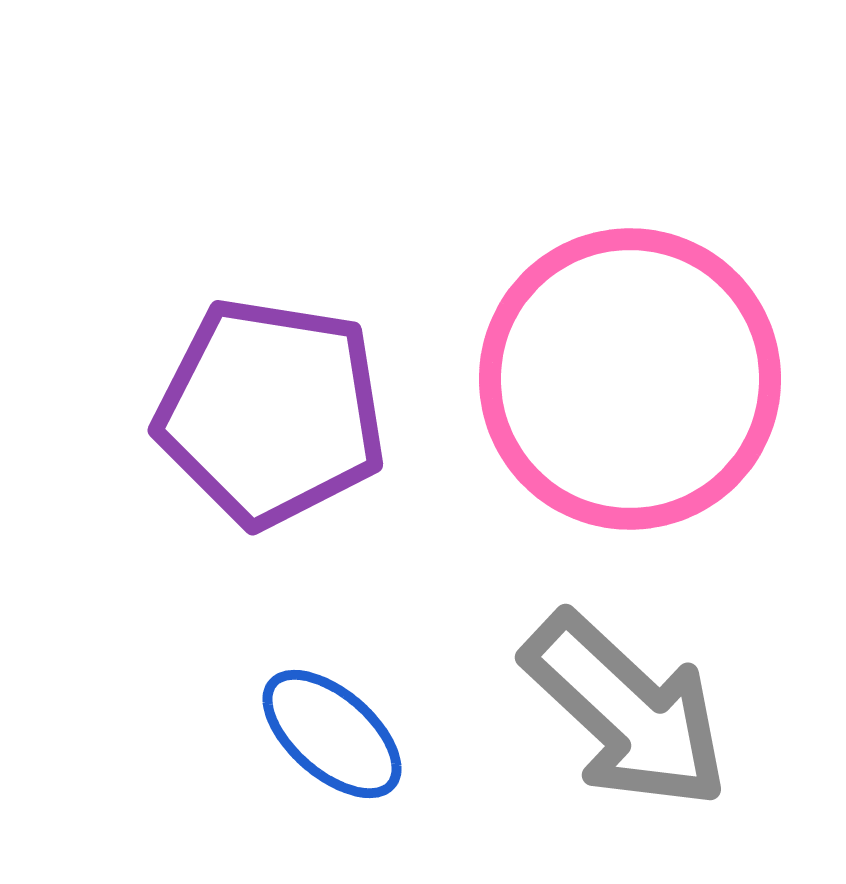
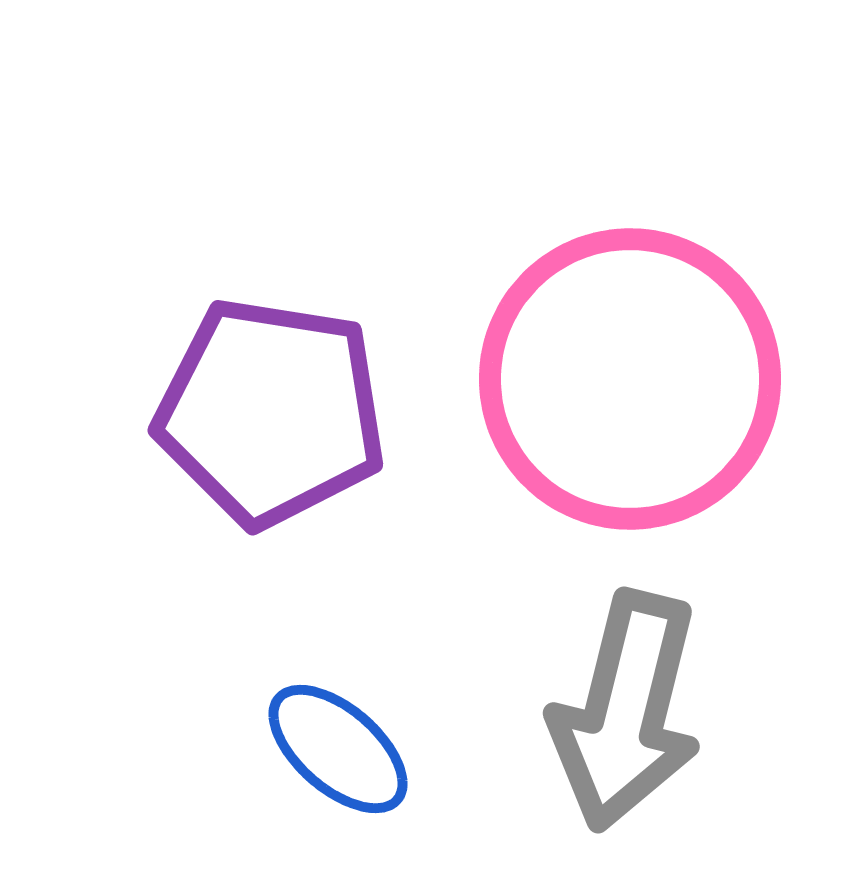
gray arrow: rotated 61 degrees clockwise
blue ellipse: moved 6 px right, 15 px down
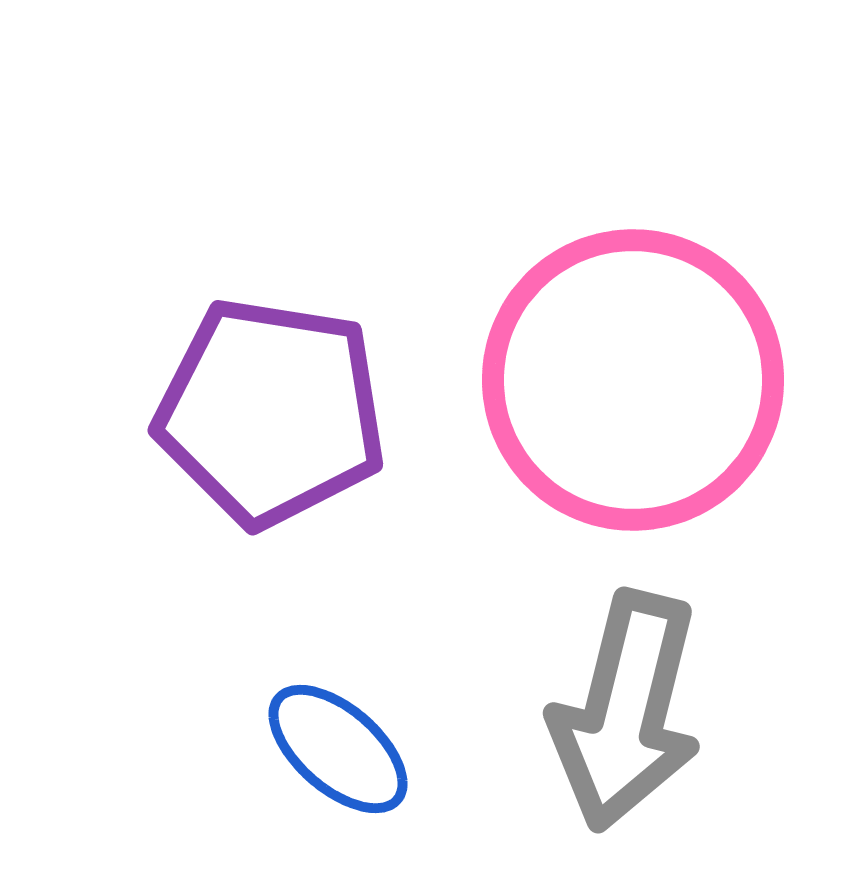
pink circle: moved 3 px right, 1 px down
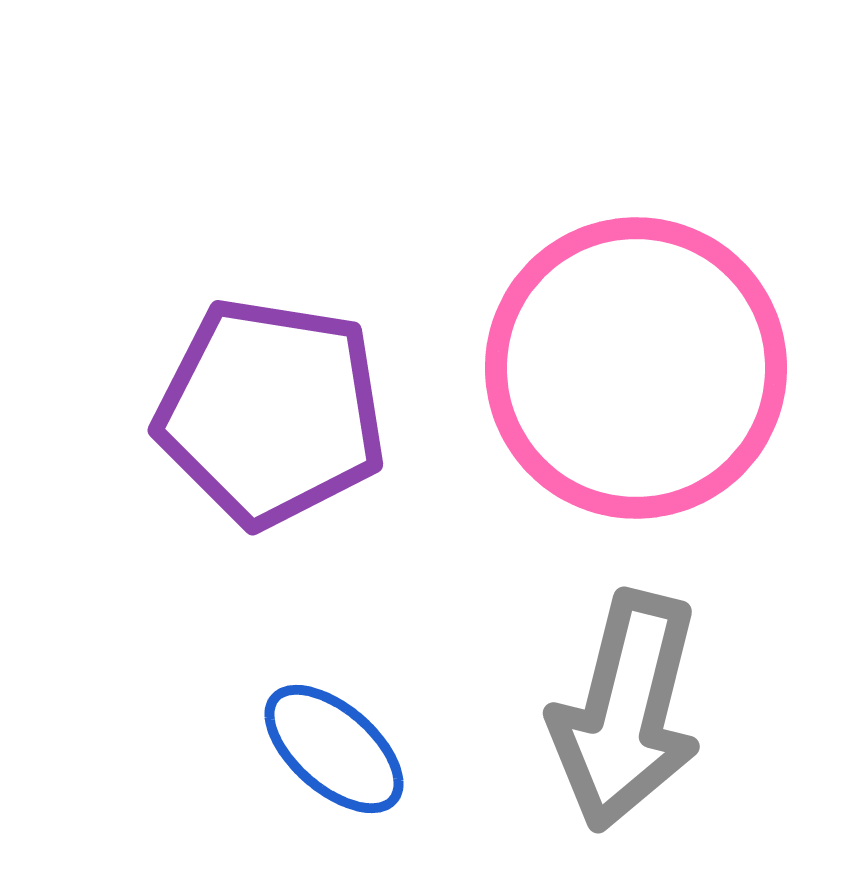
pink circle: moved 3 px right, 12 px up
blue ellipse: moved 4 px left
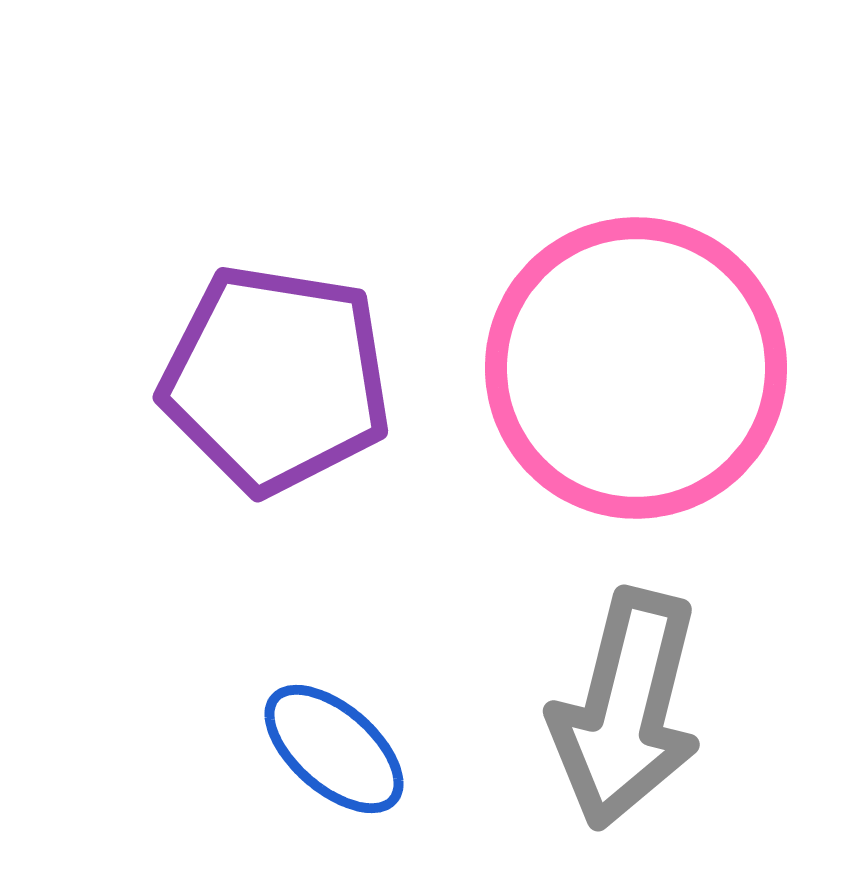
purple pentagon: moved 5 px right, 33 px up
gray arrow: moved 2 px up
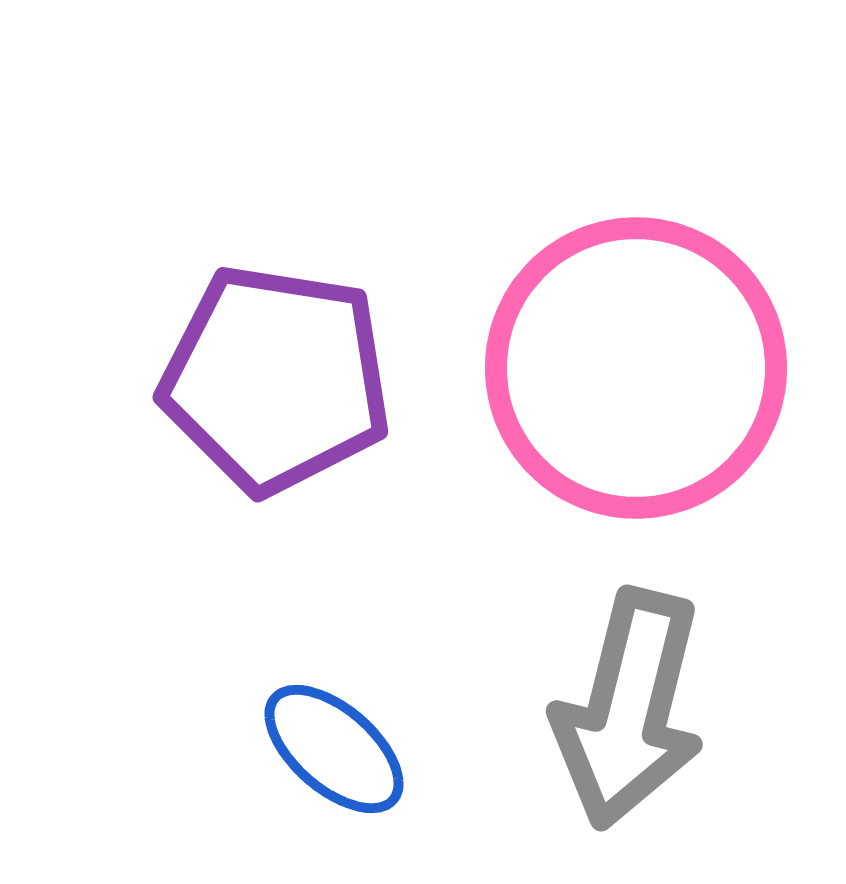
gray arrow: moved 3 px right
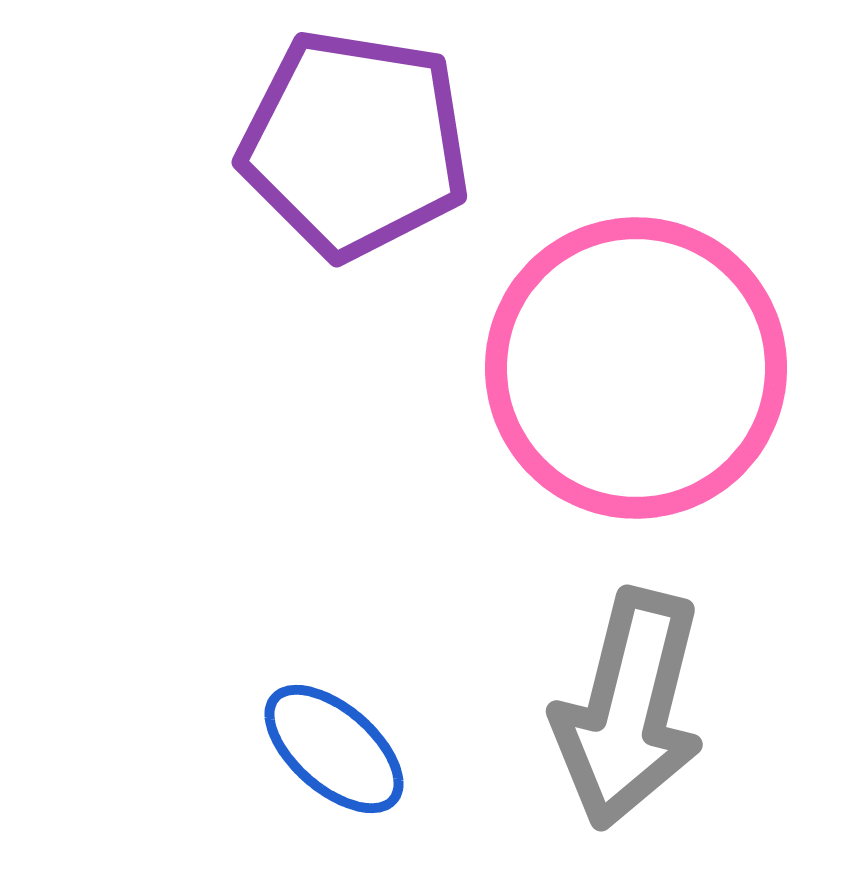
purple pentagon: moved 79 px right, 235 px up
